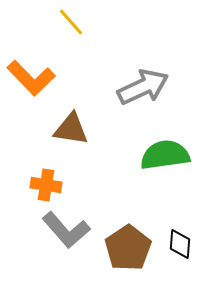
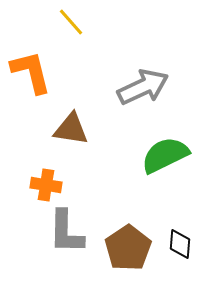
orange L-shape: moved 6 px up; rotated 150 degrees counterclockwise
green semicircle: rotated 18 degrees counterclockwise
gray L-shape: moved 2 px down; rotated 42 degrees clockwise
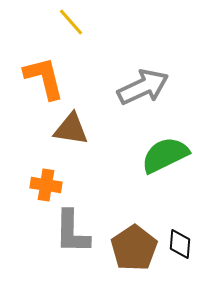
orange L-shape: moved 13 px right, 6 px down
gray L-shape: moved 6 px right
brown pentagon: moved 6 px right
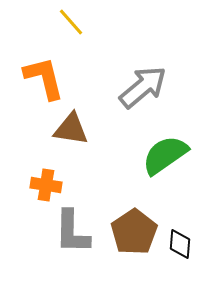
gray arrow: rotated 15 degrees counterclockwise
green semicircle: rotated 9 degrees counterclockwise
brown pentagon: moved 16 px up
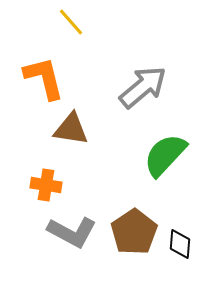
green semicircle: rotated 12 degrees counterclockwise
gray L-shape: rotated 63 degrees counterclockwise
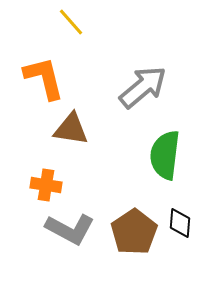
green semicircle: rotated 36 degrees counterclockwise
gray L-shape: moved 2 px left, 3 px up
black diamond: moved 21 px up
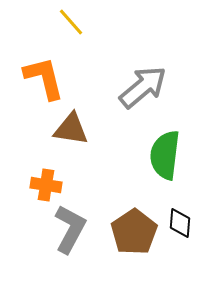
gray L-shape: rotated 90 degrees counterclockwise
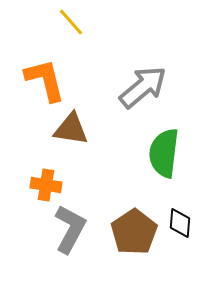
orange L-shape: moved 1 px right, 2 px down
green semicircle: moved 1 px left, 2 px up
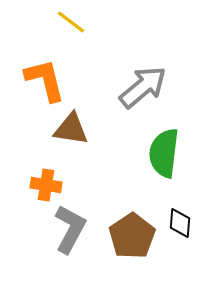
yellow line: rotated 12 degrees counterclockwise
brown pentagon: moved 2 px left, 4 px down
